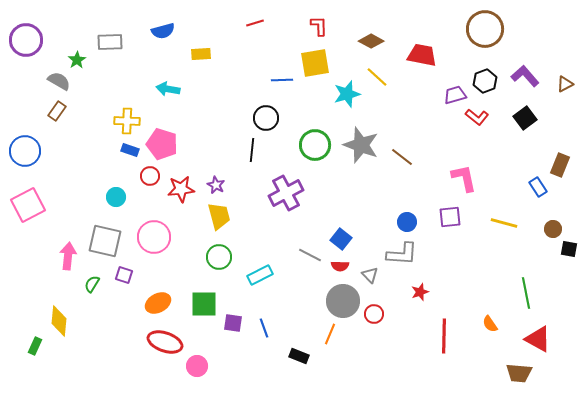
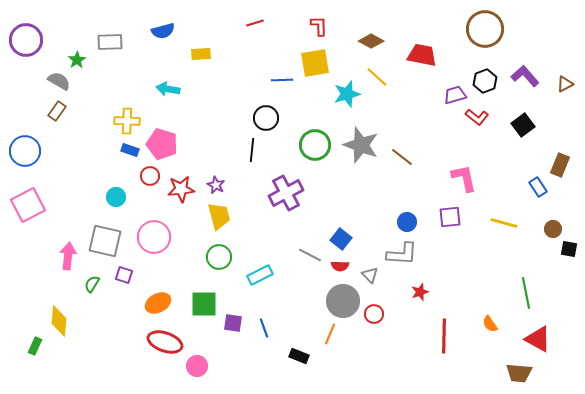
black square at (525, 118): moved 2 px left, 7 px down
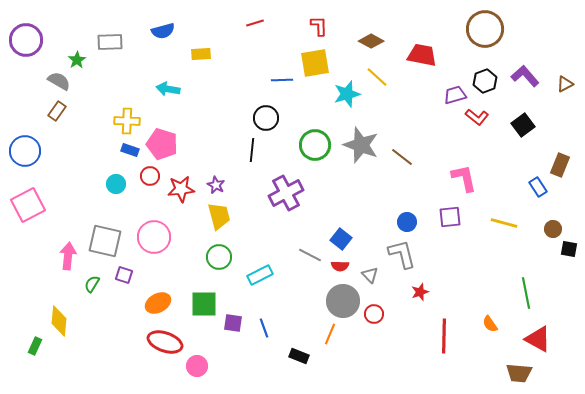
cyan circle at (116, 197): moved 13 px up
gray L-shape at (402, 254): rotated 108 degrees counterclockwise
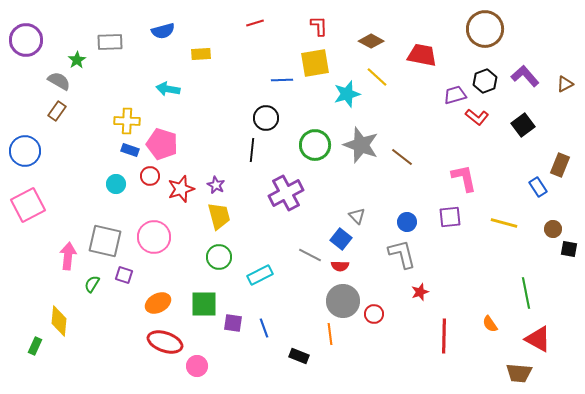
red star at (181, 189): rotated 12 degrees counterclockwise
gray triangle at (370, 275): moved 13 px left, 59 px up
orange line at (330, 334): rotated 30 degrees counterclockwise
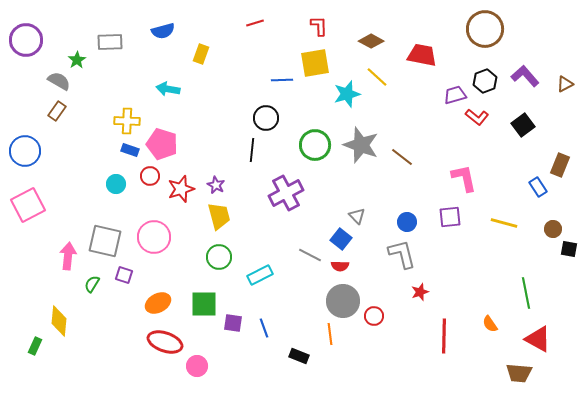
yellow rectangle at (201, 54): rotated 66 degrees counterclockwise
red circle at (374, 314): moved 2 px down
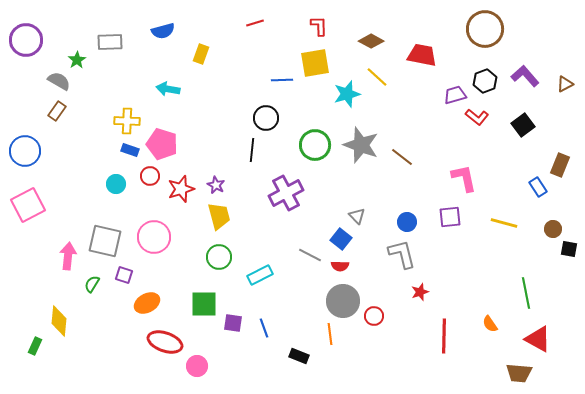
orange ellipse at (158, 303): moved 11 px left
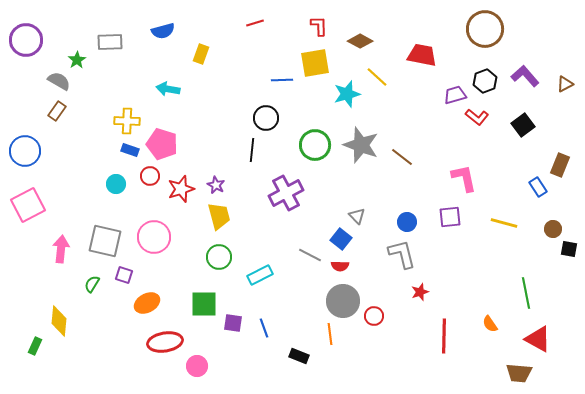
brown diamond at (371, 41): moved 11 px left
pink arrow at (68, 256): moved 7 px left, 7 px up
red ellipse at (165, 342): rotated 28 degrees counterclockwise
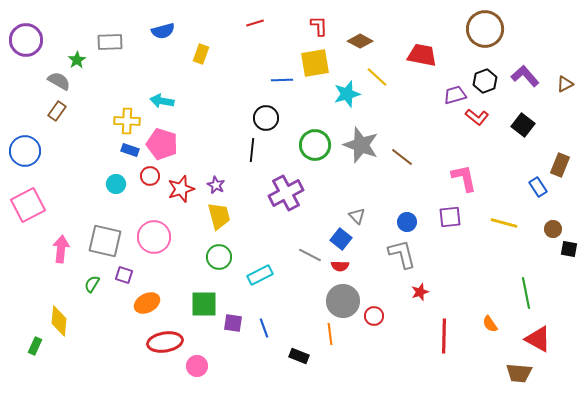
cyan arrow at (168, 89): moved 6 px left, 12 px down
black square at (523, 125): rotated 15 degrees counterclockwise
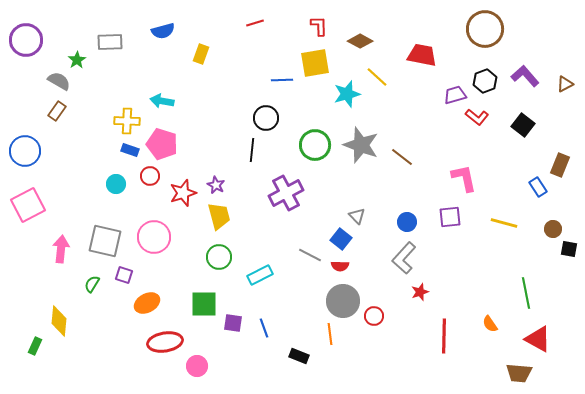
red star at (181, 189): moved 2 px right, 4 px down
gray L-shape at (402, 254): moved 2 px right, 4 px down; rotated 124 degrees counterclockwise
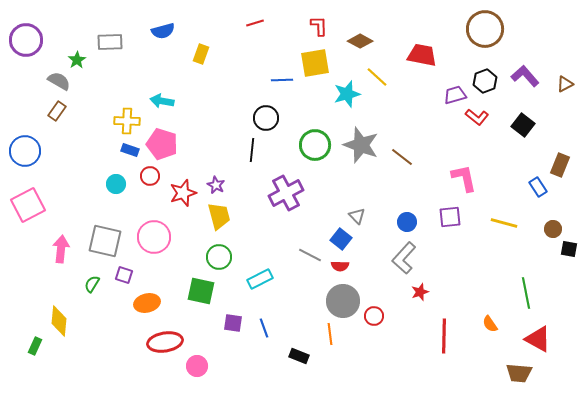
cyan rectangle at (260, 275): moved 4 px down
orange ellipse at (147, 303): rotated 15 degrees clockwise
green square at (204, 304): moved 3 px left, 13 px up; rotated 12 degrees clockwise
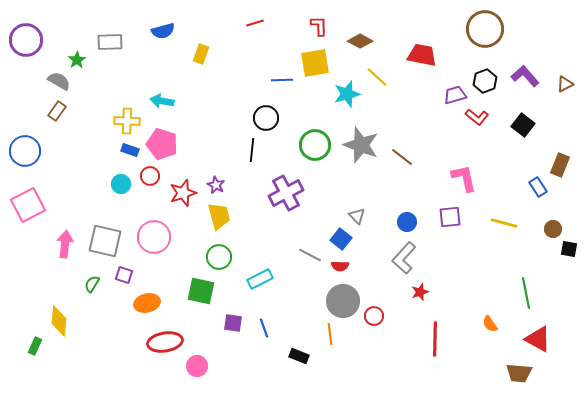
cyan circle at (116, 184): moved 5 px right
pink arrow at (61, 249): moved 4 px right, 5 px up
red line at (444, 336): moved 9 px left, 3 px down
